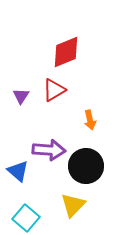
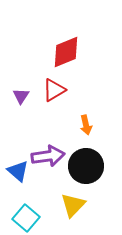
orange arrow: moved 4 px left, 5 px down
purple arrow: moved 1 px left, 6 px down; rotated 12 degrees counterclockwise
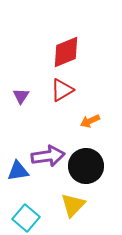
red triangle: moved 8 px right
orange arrow: moved 4 px right, 4 px up; rotated 78 degrees clockwise
blue triangle: rotated 50 degrees counterclockwise
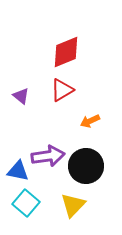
purple triangle: rotated 24 degrees counterclockwise
blue triangle: rotated 20 degrees clockwise
cyan square: moved 15 px up
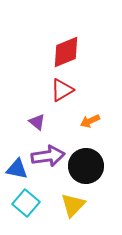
purple triangle: moved 16 px right, 26 px down
blue triangle: moved 1 px left, 2 px up
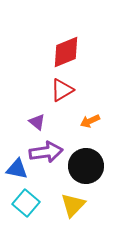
purple arrow: moved 2 px left, 4 px up
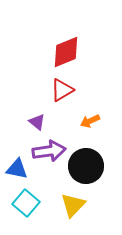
purple arrow: moved 3 px right, 1 px up
